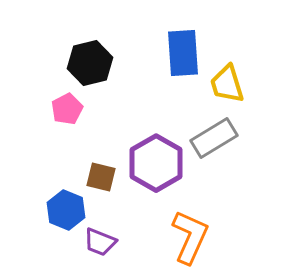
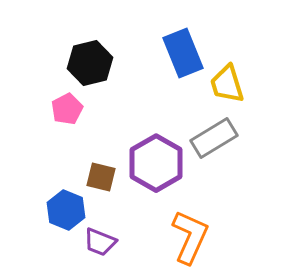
blue rectangle: rotated 18 degrees counterclockwise
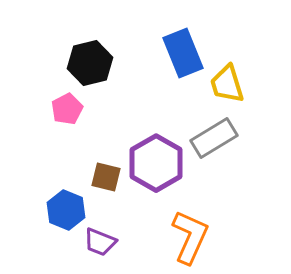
brown square: moved 5 px right
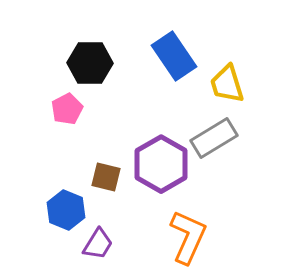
blue rectangle: moved 9 px left, 3 px down; rotated 12 degrees counterclockwise
black hexagon: rotated 15 degrees clockwise
purple hexagon: moved 5 px right, 1 px down
orange L-shape: moved 2 px left
purple trapezoid: moved 2 px left, 2 px down; rotated 80 degrees counterclockwise
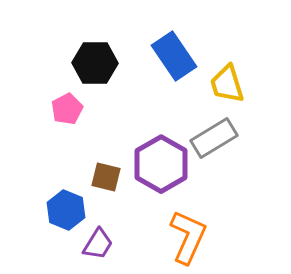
black hexagon: moved 5 px right
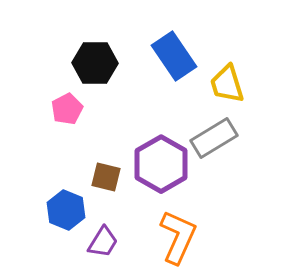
orange L-shape: moved 10 px left
purple trapezoid: moved 5 px right, 2 px up
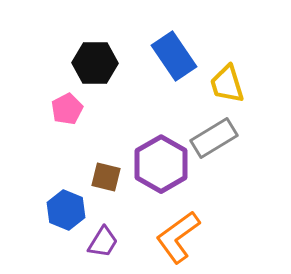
orange L-shape: rotated 150 degrees counterclockwise
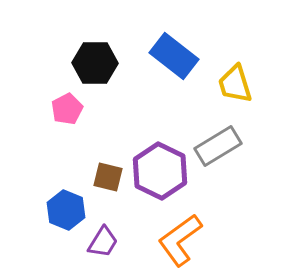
blue rectangle: rotated 18 degrees counterclockwise
yellow trapezoid: moved 8 px right
gray rectangle: moved 4 px right, 8 px down
purple hexagon: moved 1 px left, 7 px down; rotated 4 degrees counterclockwise
brown square: moved 2 px right
orange L-shape: moved 2 px right, 3 px down
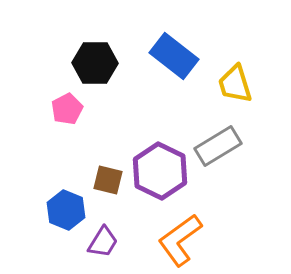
brown square: moved 3 px down
